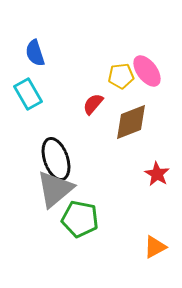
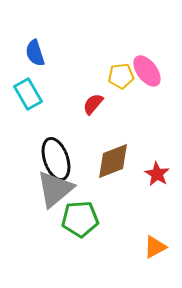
brown diamond: moved 18 px left, 39 px down
green pentagon: rotated 15 degrees counterclockwise
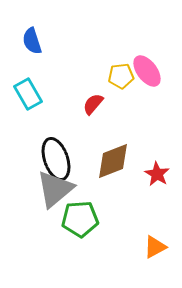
blue semicircle: moved 3 px left, 12 px up
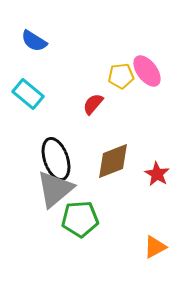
blue semicircle: moved 2 px right; rotated 40 degrees counterclockwise
cyan rectangle: rotated 20 degrees counterclockwise
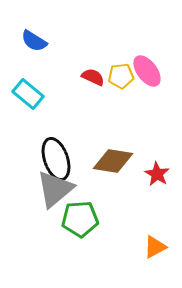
red semicircle: moved 27 px up; rotated 75 degrees clockwise
brown diamond: rotated 30 degrees clockwise
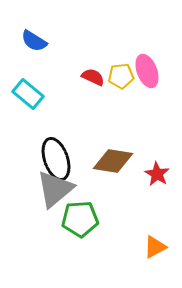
pink ellipse: rotated 16 degrees clockwise
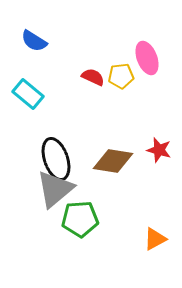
pink ellipse: moved 13 px up
red star: moved 2 px right, 24 px up; rotated 15 degrees counterclockwise
orange triangle: moved 8 px up
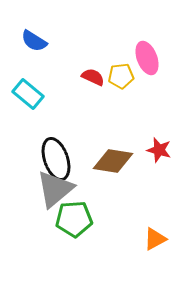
green pentagon: moved 6 px left
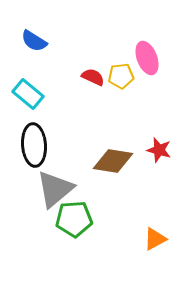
black ellipse: moved 22 px left, 14 px up; rotated 15 degrees clockwise
